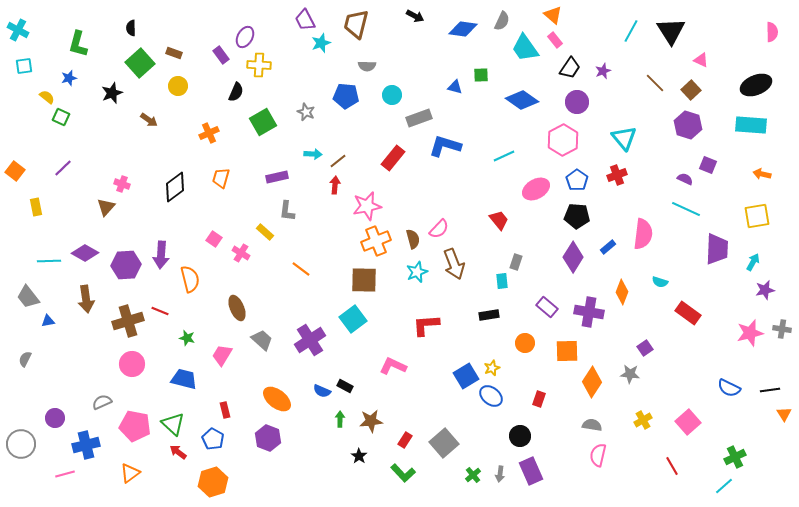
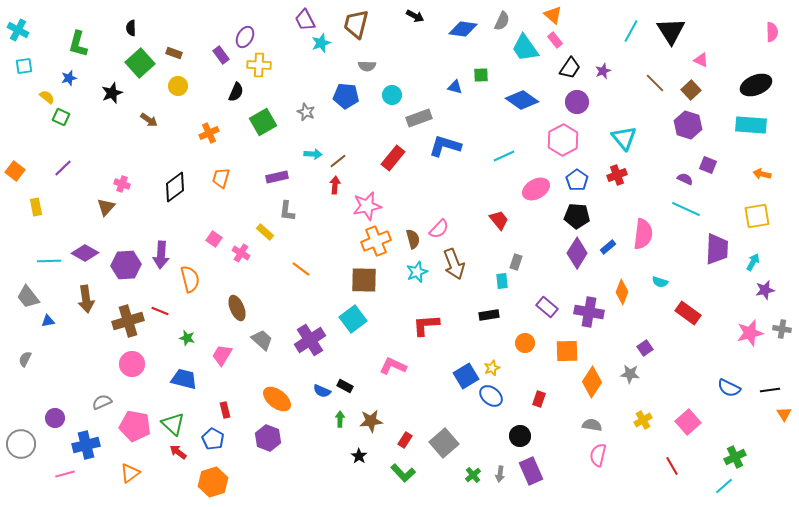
purple diamond at (573, 257): moved 4 px right, 4 px up
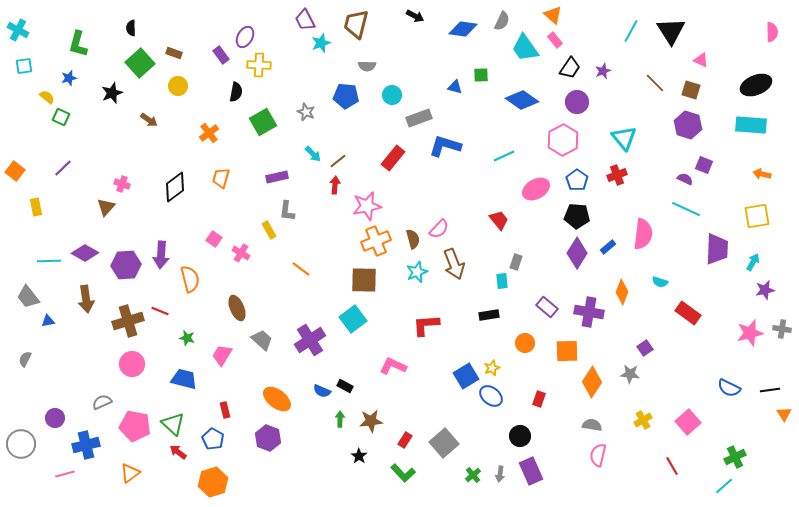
brown square at (691, 90): rotated 30 degrees counterclockwise
black semicircle at (236, 92): rotated 12 degrees counterclockwise
orange cross at (209, 133): rotated 12 degrees counterclockwise
cyan arrow at (313, 154): rotated 42 degrees clockwise
purple square at (708, 165): moved 4 px left
yellow rectangle at (265, 232): moved 4 px right, 2 px up; rotated 18 degrees clockwise
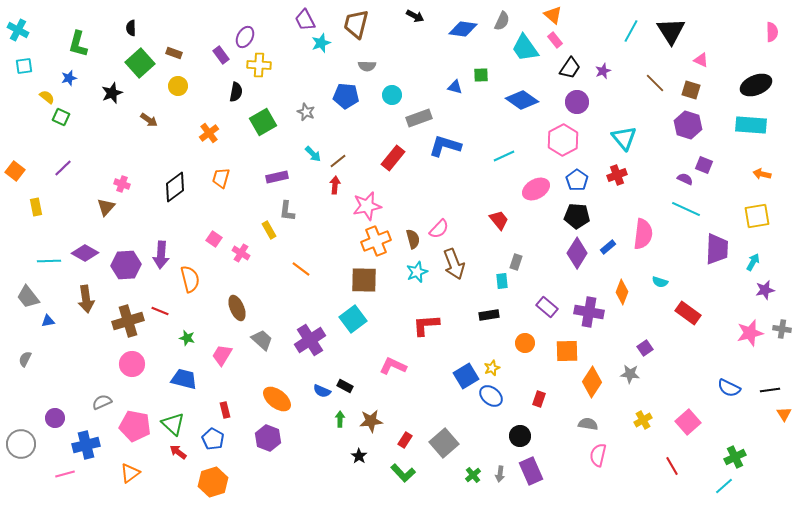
gray semicircle at (592, 425): moved 4 px left, 1 px up
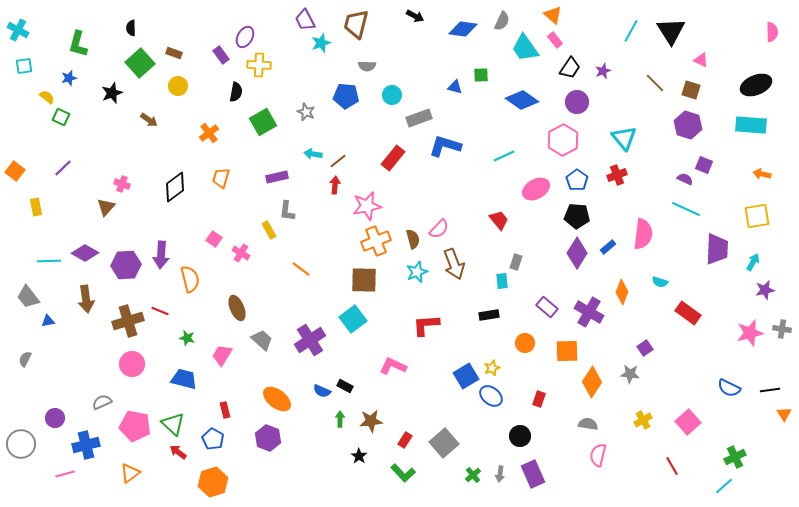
cyan arrow at (313, 154): rotated 144 degrees clockwise
purple cross at (589, 312): rotated 20 degrees clockwise
purple rectangle at (531, 471): moved 2 px right, 3 px down
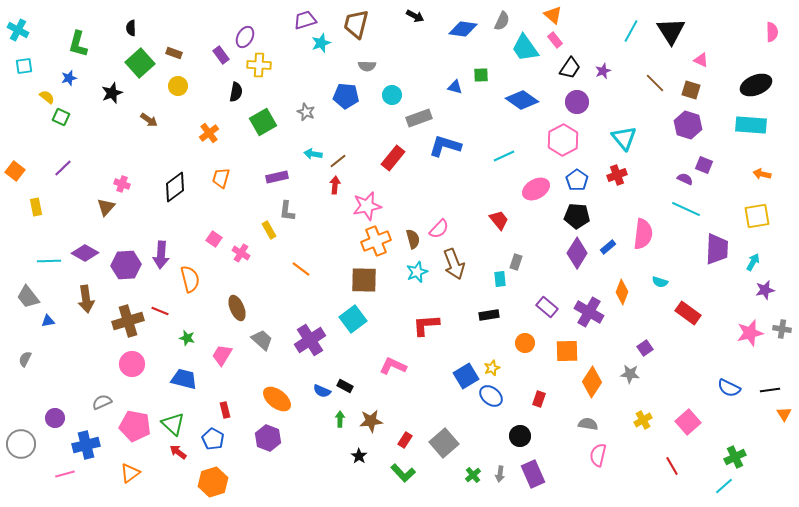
purple trapezoid at (305, 20): rotated 100 degrees clockwise
cyan rectangle at (502, 281): moved 2 px left, 2 px up
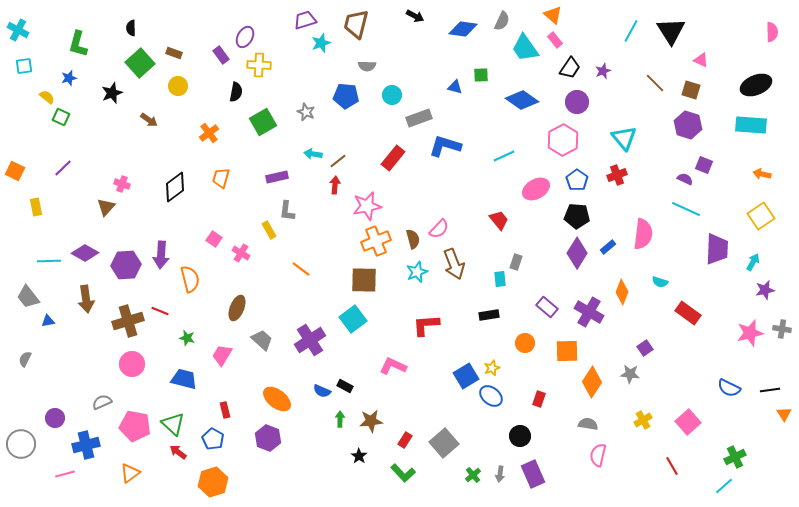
orange square at (15, 171): rotated 12 degrees counterclockwise
yellow square at (757, 216): moved 4 px right; rotated 24 degrees counterclockwise
brown ellipse at (237, 308): rotated 45 degrees clockwise
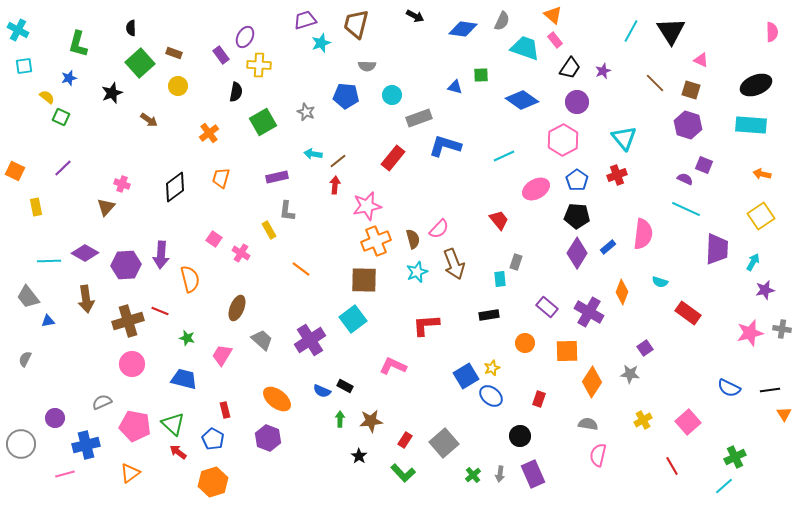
cyan trapezoid at (525, 48): rotated 144 degrees clockwise
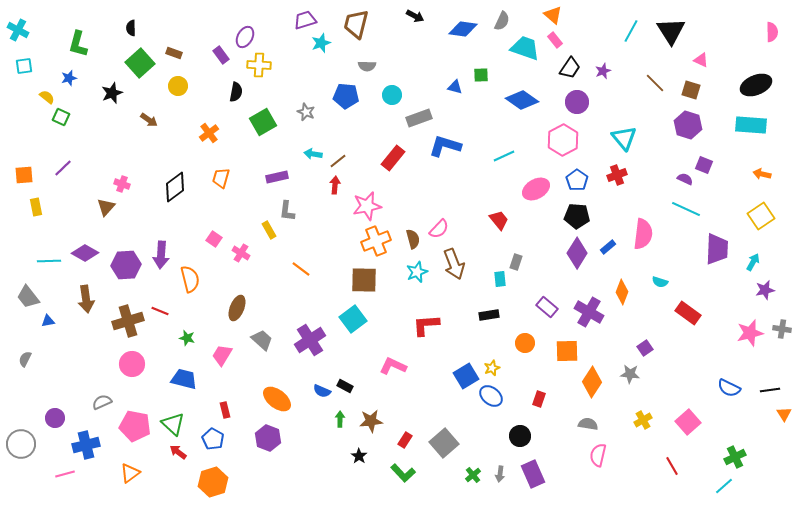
orange square at (15, 171): moved 9 px right, 4 px down; rotated 30 degrees counterclockwise
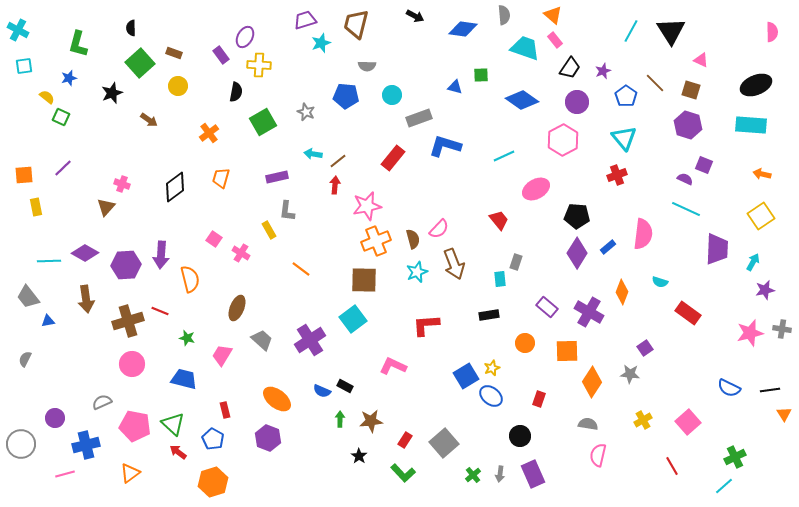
gray semicircle at (502, 21): moved 2 px right, 6 px up; rotated 30 degrees counterclockwise
blue pentagon at (577, 180): moved 49 px right, 84 px up
